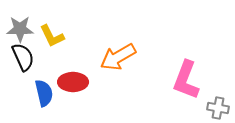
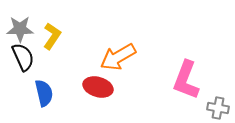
yellow L-shape: rotated 120 degrees counterclockwise
red ellipse: moved 25 px right, 5 px down; rotated 16 degrees clockwise
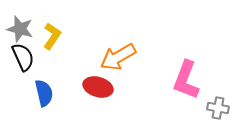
gray star: rotated 16 degrees clockwise
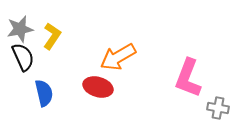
gray star: rotated 28 degrees counterclockwise
pink L-shape: moved 2 px right, 2 px up
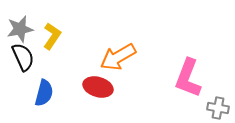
blue semicircle: rotated 28 degrees clockwise
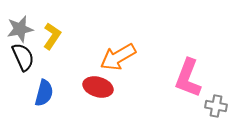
gray cross: moved 2 px left, 2 px up
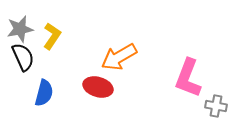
orange arrow: moved 1 px right
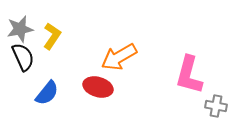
pink L-shape: moved 1 px right, 3 px up; rotated 6 degrees counterclockwise
blue semicircle: moved 3 px right; rotated 24 degrees clockwise
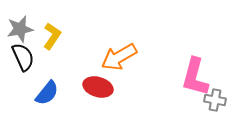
pink L-shape: moved 6 px right, 2 px down
gray cross: moved 1 px left, 6 px up
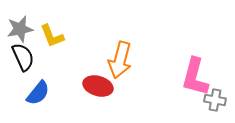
yellow L-shape: rotated 124 degrees clockwise
orange arrow: moved 1 px right, 3 px down; rotated 45 degrees counterclockwise
red ellipse: moved 1 px up
blue semicircle: moved 9 px left
